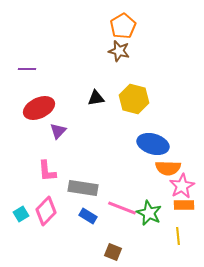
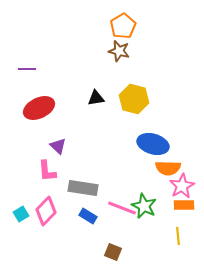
purple triangle: moved 15 px down; rotated 30 degrees counterclockwise
green star: moved 5 px left, 7 px up
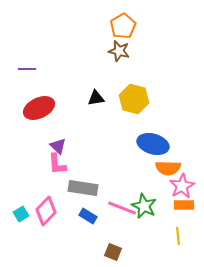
pink L-shape: moved 10 px right, 7 px up
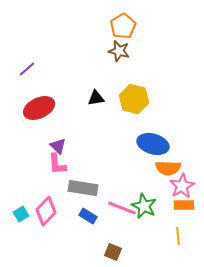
purple line: rotated 42 degrees counterclockwise
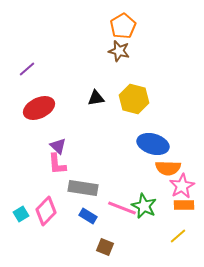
yellow line: rotated 54 degrees clockwise
brown square: moved 8 px left, 5 px up
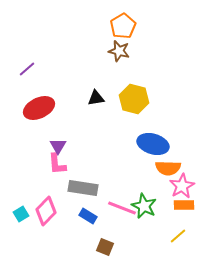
purple triangle: rotated 18 degrees clockwise
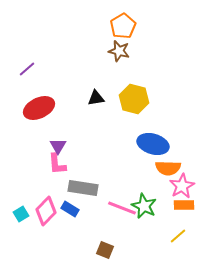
blue rectangle: moved 18 px left, 7 px up
brown square: moved 3 px down
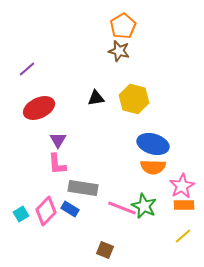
purple triangle: moved 6 px up
orange semicircle: moved 15 px left, 1 px up
yellow line: moved 5 px right
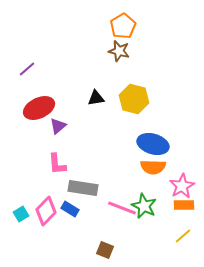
purple triangle: moved 14 px up; rotated 18 degrees clockwise
